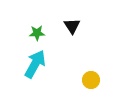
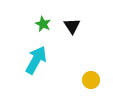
green star: moved 6 px right, 9 px up; rotated 28 degrees clockwise
cyan arrow: moved 1 px right, 4 px up
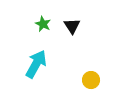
cyan arrow: moved 4 px down
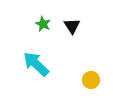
cyan arrow: rotated 76 degrees counterclockwise
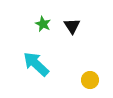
yellow circle: moved 1 px left
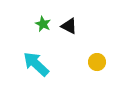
black triangle: moved 3 px left; rotated 30 degrees counterclockwise
yellow circle: moved 7 px right, 18 px up
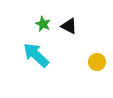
cyan arrow: moved 9 px up
